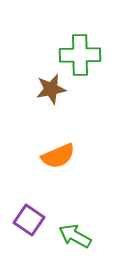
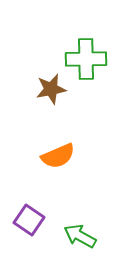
green cross: moved 6 px right, 4 px down
green arrow: moved 5 px right
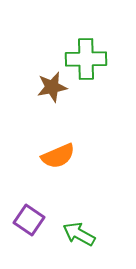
brown star: moved 1 px right, 2 px up
green arrow: moved 1 px left, 2 px up
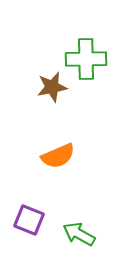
purple square: rotated 12 degrees counterclockwise
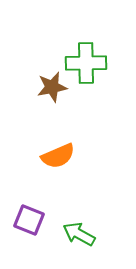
green cross: moved 4 px down
